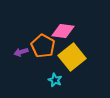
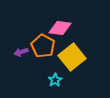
pink diamond: moved 3 px left, 3 px up
cyan star: rotated 16 degrees clockwise
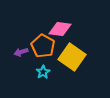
pink diamond: moved 1 px down
yellow square: rotated 16 degrees counterclockwise
cyan star: moved 12 px left, 8 px up
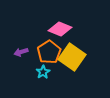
pink diamond: rotated 15 degrees clockwise
orange pentagon: moved 6 px right, 6 px down; rotated 10 degrees clockwise
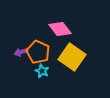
pink diamond: rotated 30 degrees clockwise
orange pentagon: moved 11 px left; rotated 15 degrees counterclockwise
cyan star: moved 1 px left, 1 px up; rotated 16 degrees counterclockwise
